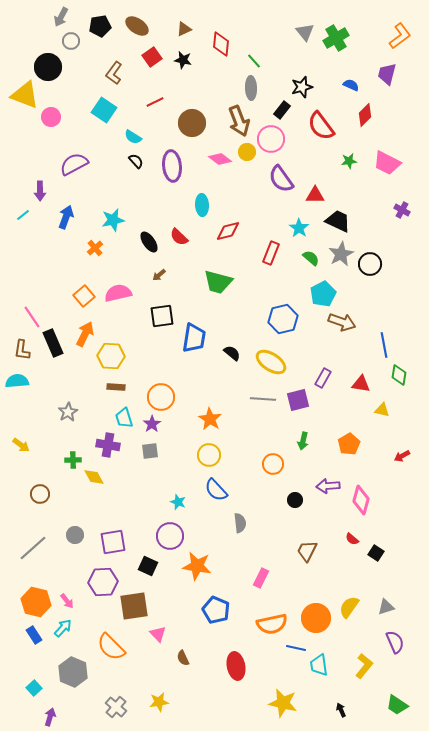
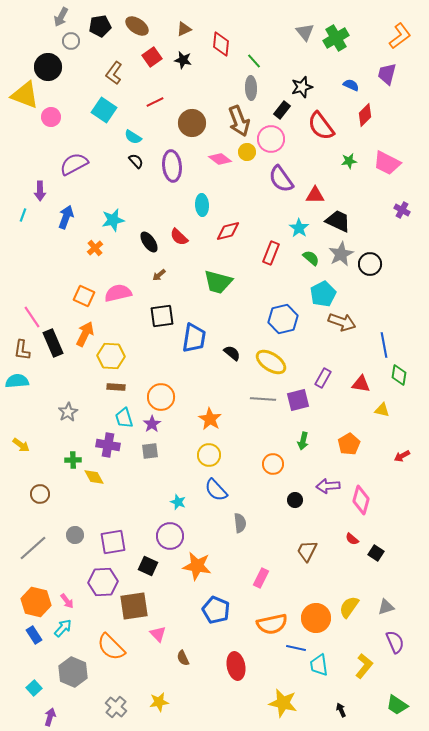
cyan line at (23, 215): rotated 32 degrees counterclockwise
orange square at (84, 296): rotated 25 degrees counterclockwise
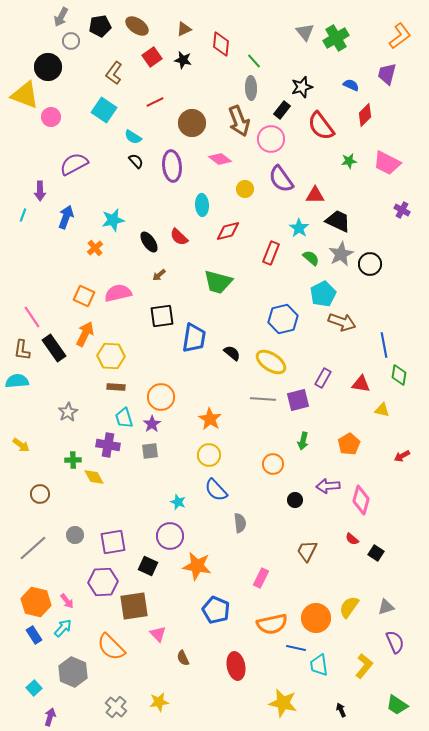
yellow circle at (247, 152): moved 2 px left, 37 px down
black rectangle at (53, 343): moved 1 px right, 5 px down; rotated 12 degrees counterclockwise
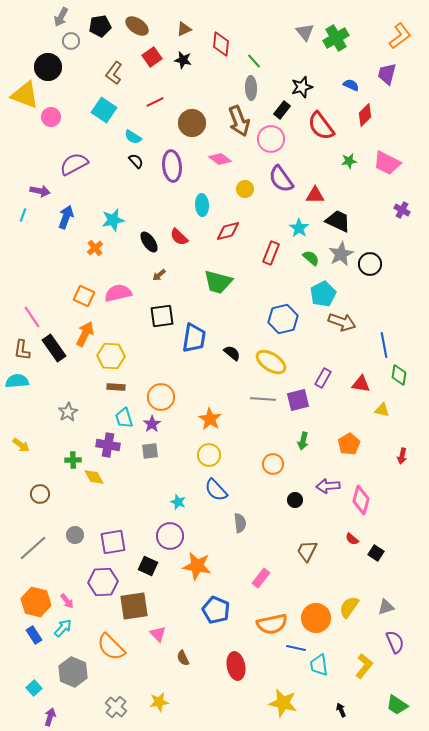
purple arrow at (40, 191): rotated 78 degrees counterclockwise
red arrow at (402, 456): rotated 49 degrees counterclockwise
pink rectangle at (261, 578): rotated 12 degrees clockwise
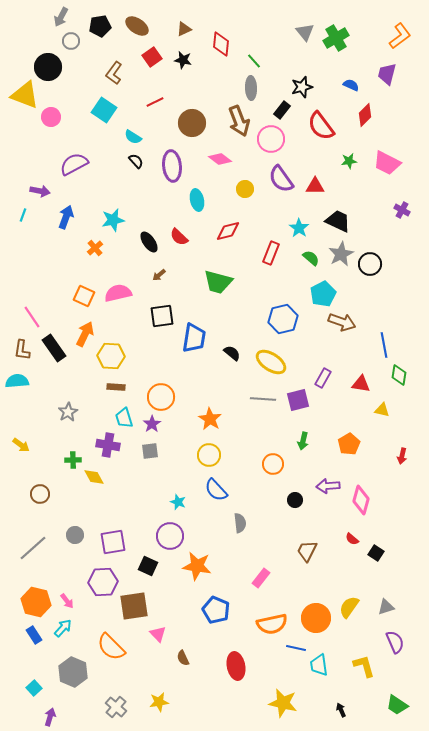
red triangle at (315, 195): moved 9 px up
cyan ellipse at (202, 205): moved 5 px left, 5 px up; rotated 10 degrees counterclockwise
yellow L-shape at (364, 666): rotated 55 degrees counterclockwise
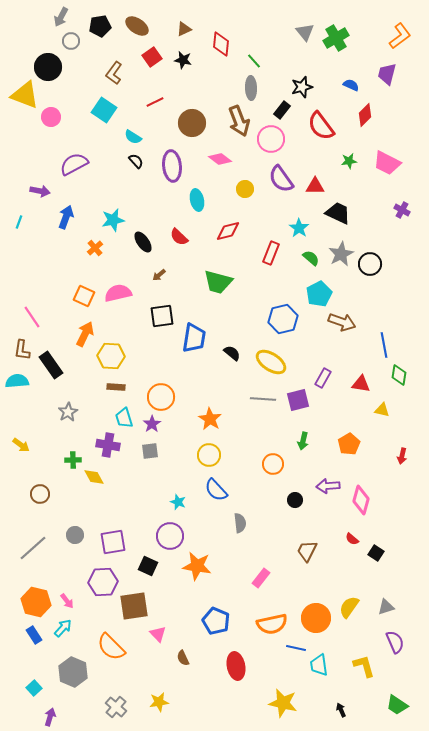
cyan line at (23, 215): moved 4 px left, 7 px down
black trapezoid at (338, 221): moved 8 px up
black ellipse at (149, 242): moved 6 px left
cyan pentagon at (323, 294): moved 4 px left
black rectangle at (54, 348): moved 3 px left, 17 px down
blue pentagon at (216, 610): moved 11 px down
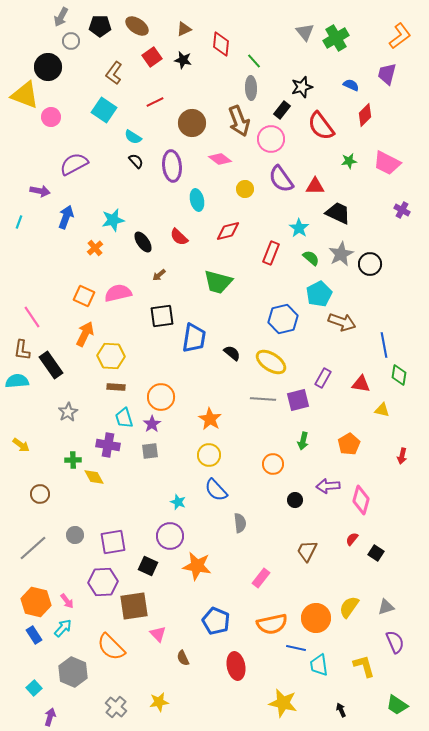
black pentagon at (100, 26): rotated 10 degrees clockwise
red semicircle at (352, 539): rotated 88 degrees clockwise
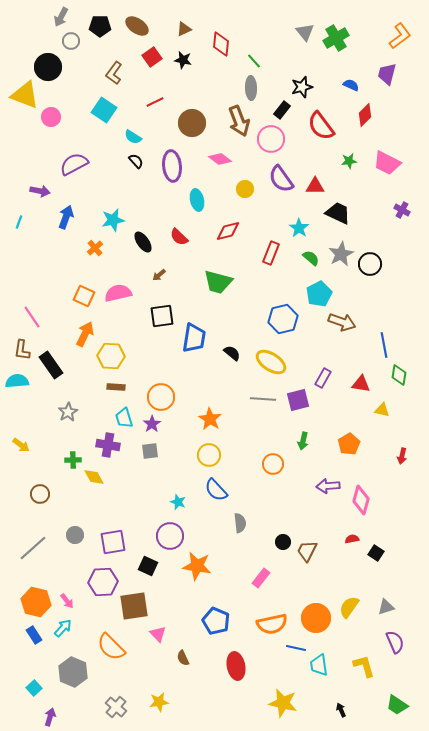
black circle at (295, 500): moved 12 px left, 42 px down
red semicircle at (352, 539): rotated 40 degrees clockwise
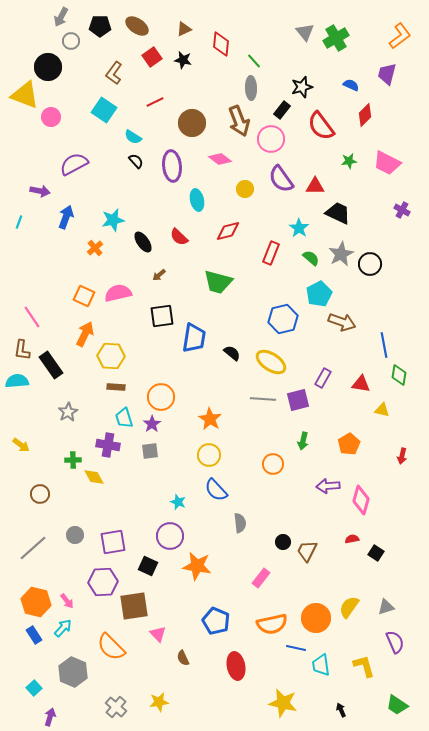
cyan trapezoid at (319, 665): moved 2 px right
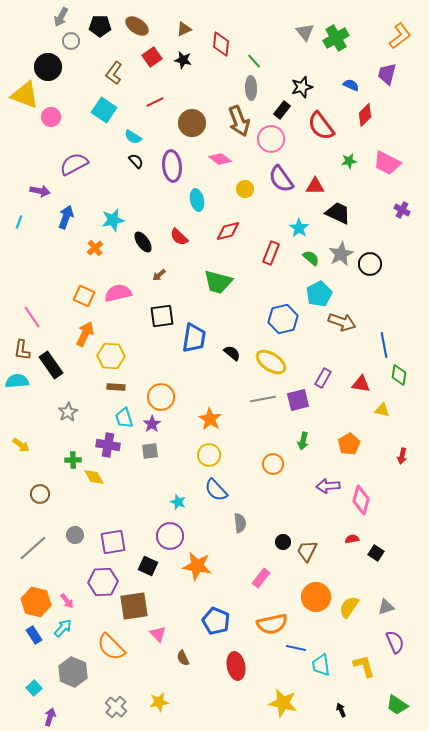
gray line at (263, 399): rotated 15 degrees counterclockwise
orange circle at (316, 618): moved 21 px up
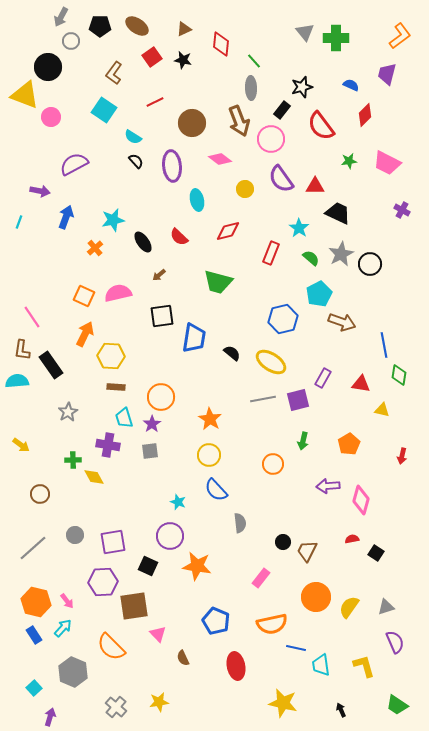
green cross at (336, 38): rotated 30 degrees clockwise
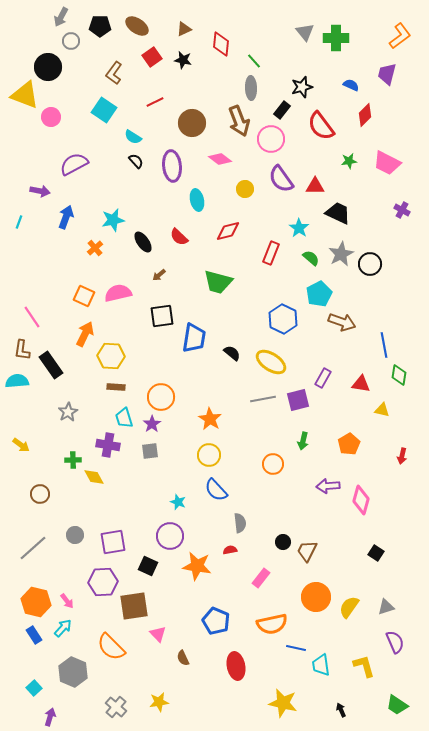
blue hexagon at (283, 319): rotated 20 degrees counterclockwise
red semicircle at (352, 539): moved 122 px left, 11 px down
